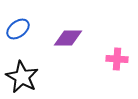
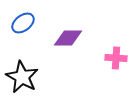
blue ellipse: moved 5 px right, 6 px up
pink cross: moved 1 px left, 1 px up
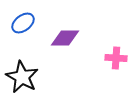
purple diamond: moved 3 px left
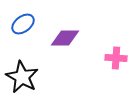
blue ellipse: moved 1 px down
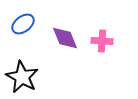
purple diamond: rotated 68 degrees clockwise
pink cross: moved 14 px left, 17 px up
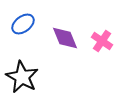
pink cross: rotated 30 degrees clockwise
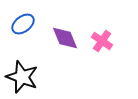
black star: rotated 8 degrees counterclockwise
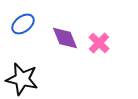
pink cross: moved 3 px left, 2 px down; rotated 10 degrees clockwise
black star: moved 2 px down; rotated 8 degrees counterclockwise
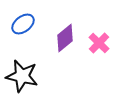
purple diamond: rotated 72 degrees clockwise
black star: moved 3 px up
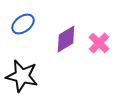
purple diamond: moved 1 px right, 1 px down; rotated 8 degrees clockwise
